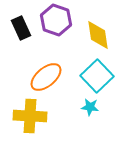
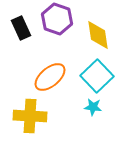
purple hexagon: moved 1 px right, 1 px up
orange ellipse: moved 4 px right
cyan star: moved 3 px right
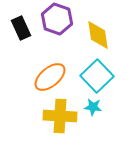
yellow cross: moved 30 px right
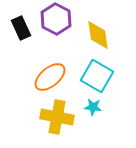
purple hexagon: moved 1 px left; rotated 8 degrees clockwise
cyan square: rotated 16 degrees counterclockwise
yellow cross: moved 3 px left, 1 px down; rotated 8 degrees clockwise
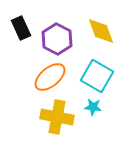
purple hexagon: moved 1 px right, 20 px down
yellow diamond: moved 3 px right, 4 px up; rotated 12 degrees counterclockwise
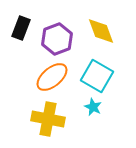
black rectangle: rotated 45 degrees clockwise
purple hexagon: rotated 12 degrees clockwise
orange ellipse: moved 2 px right
cyan star: rotated 18 degrees clockwise
yellow cross: moved 9 px left, 2 px down
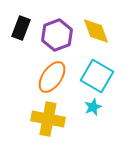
yellow diamond: moved 5 px left
purple hexagon: moved 4 px up
orange ellipse: rotated 16 degrees counterclockwise
cyan star: rotated 24 degrees clockwise
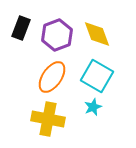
yellow diamond: moved 1 px right, 3 px down
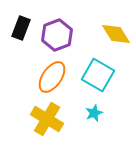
yellow diamond: moved 19 px right; rotated 12 degrees counterclockwise
cyan square: moved 1 px right, 1 px up
cyan star: moved 1 px right, 6 px down
yellow cross: moved 1 px left; rotated 20 degrees clockwise
